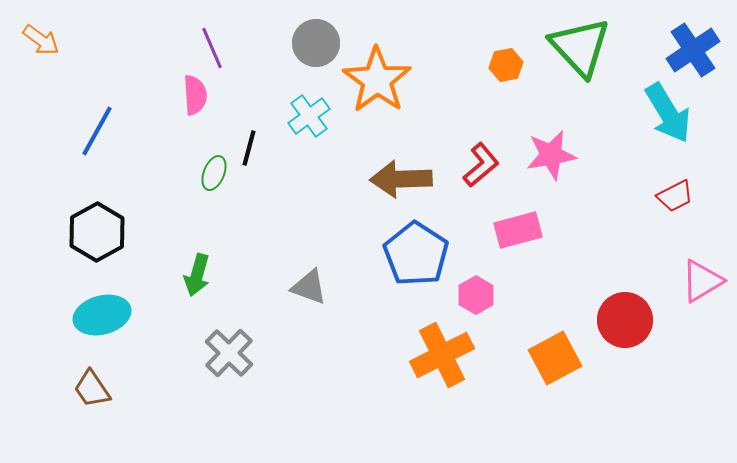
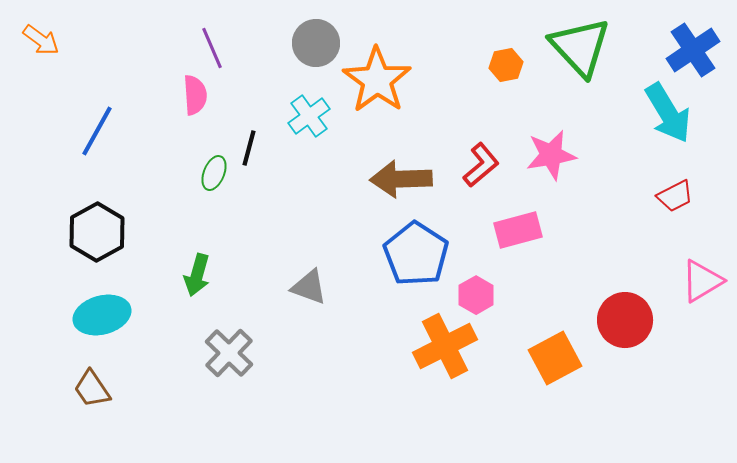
orange cross: moved 3 px right, 9 px up
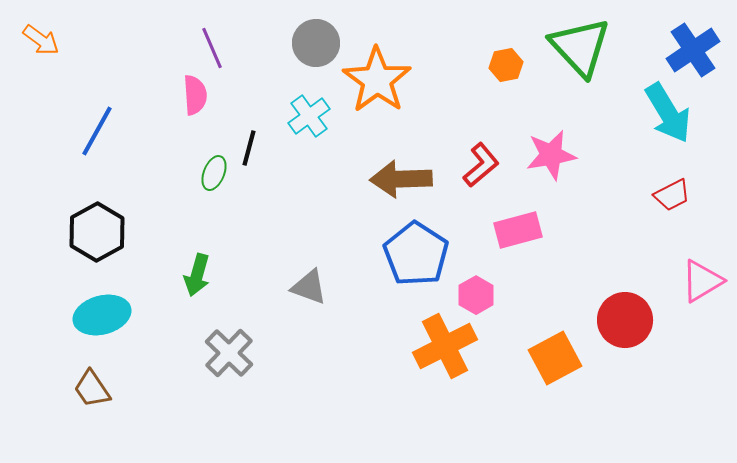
red trapezoid: moved 3 px left, 1 px up
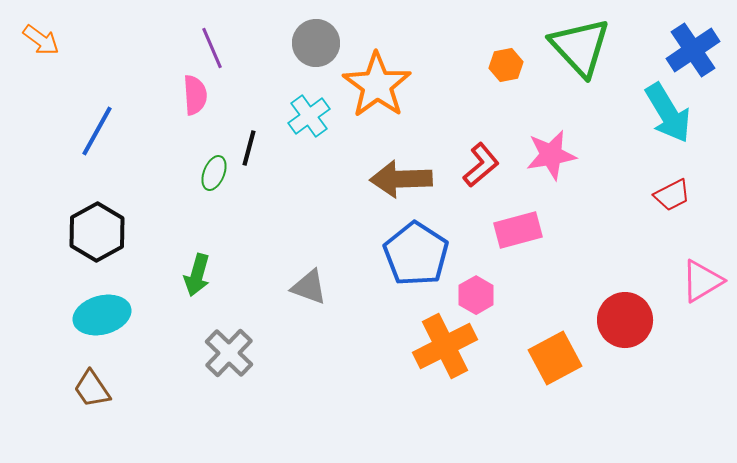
orange star: moved 5 px down
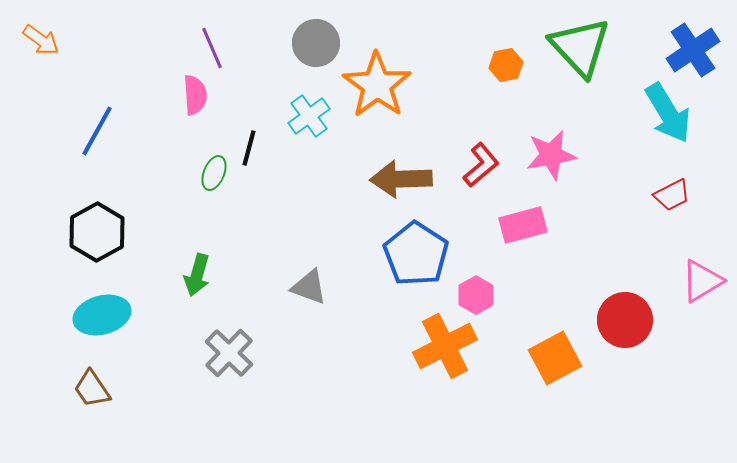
pink rectangle: moved 5 px right, 5 px up
